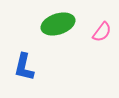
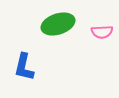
pink semicircle: rotated 50 degrees clockwise
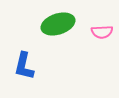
blue L-shape: moved 1 px up
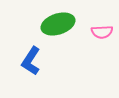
blue L-shape: moved 7 px right, 5 px up; rotated 20 degrees clockwise
